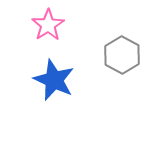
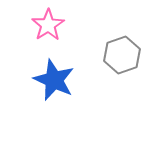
gray hexagon: rotated 12 degrees clockwise
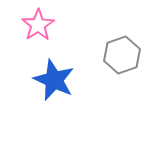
pink star: moved 10 px left
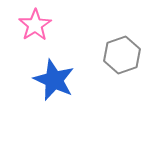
pink star: moved 3 px left
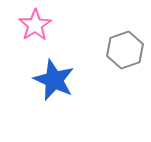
gray hexagon: moved 3 px right, 5 px up
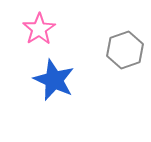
pink star: moved 4 px right, 4 px down
